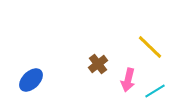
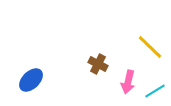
brown cross: rotated 24 degrees counterclockwise
pink arrow: moved 2 px down
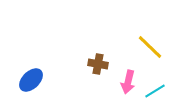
brown cross: rotated 18 degrees counterclockwise
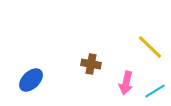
brown cross: moved 7 px left
pink arrow: moved 2 px left, 1 px down
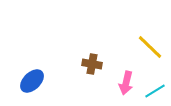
brown cross: moved 1 px right
blue ellipse: moved 1 px right, 1 px down
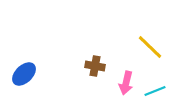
brown cross: moved 3 px right, 2 px down
blue ellipse: moved 8 px left, 7 px up
cyan line: rotated 10 degrees clockwise
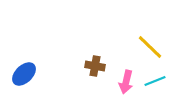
pink arrow: moved 1 px up
cyan line: moved 10 px up
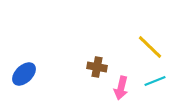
brown cross: moved 2 px right, 1 px down
pink arrow: moved 5 px left, 6 px down
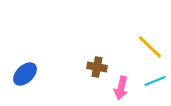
blue ellipse: moved 1 px right
